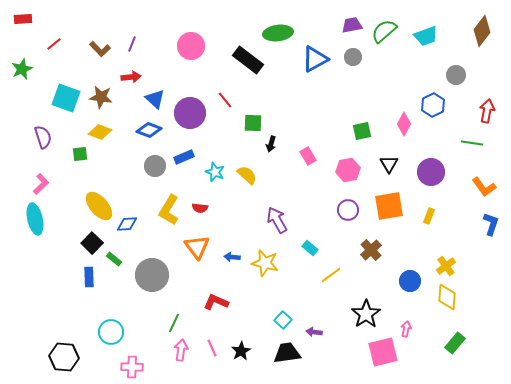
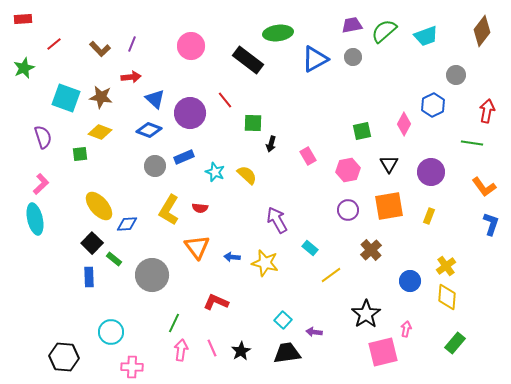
green star at (22, 69): moved 2 px right, 1 px up
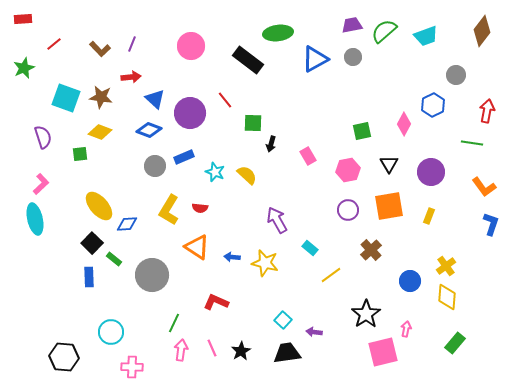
orange triangle at (197, 247): rotated 20 degrees counterclockwise
